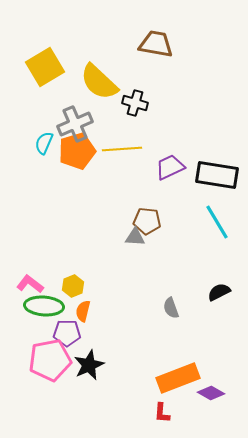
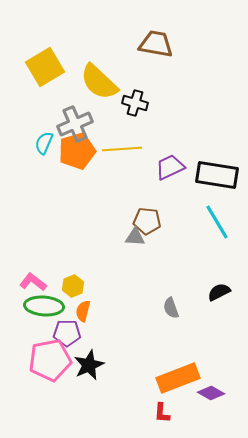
pink L-shape: moved 3 px right, 2 px up
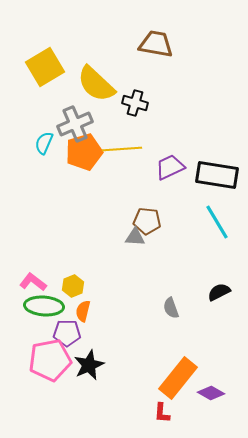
yellow semicircle: moved 3 px left, 2 px down
orange pentagon: moved 7 px right, 1 px down
orange rectangle: rotated 30 degrees counterclockwise
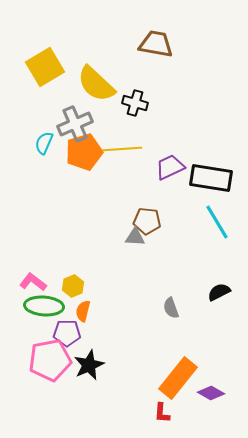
black rectangle: moved 6 px left, 3 px down
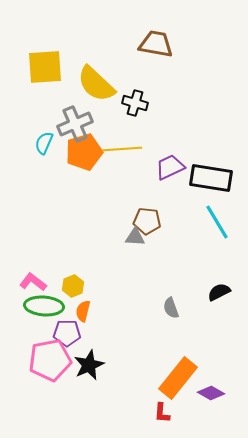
yellow square: rotated 27 degrees clockwise
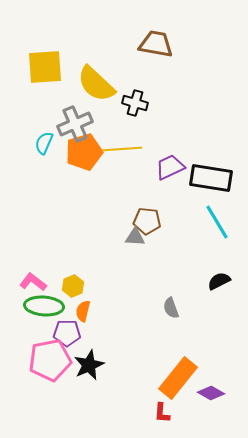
black semicircle: moved 11 px up
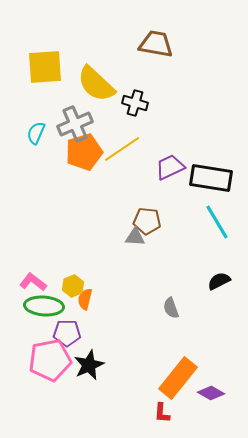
cyan semicircle: moved 8 px left, 10 px up
yellow line: rotated 30 degrees counterclockwise
orange semicircle: moved 2 px right, 12 px up
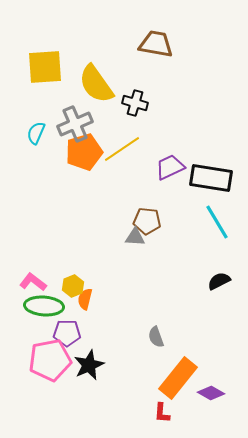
yellow semicircle: rotated 12 degrees clockwise
gray semicircle: moved 15 px left, 29 px down
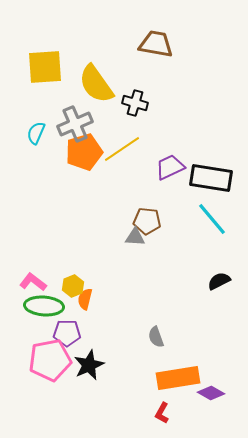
cyan line: moved 5 px left, 3 px up; rotated 9 degrees counterclockwise
orange rectangle: rotated 42 degrees clockwise
red L-shape: rotated 25 degrees clockwise
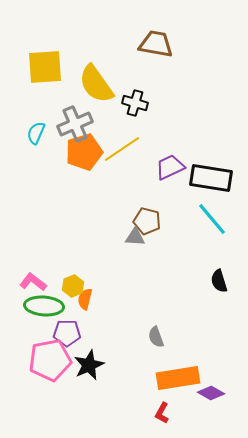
brown pentagon: rotated 8 degrees clockwise
black semicircle: rotated 80 degrees counterclockwise
